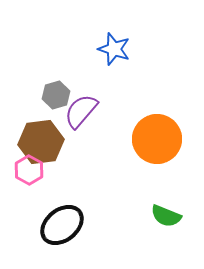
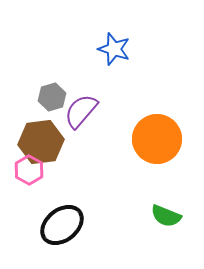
gray hexagon: moved 4 px left, 2 px down
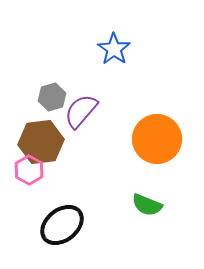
blue star: rotated 16 degrees clockwise
green semicircle: moved 19 px left, 11 px up
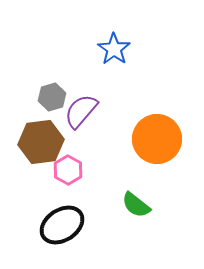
pink hexagon: moved 39 px right
green semicircle: moved 11 px left; rotated 16 degrees clockwise
black ellipse: rotated 6 degrees clockwise
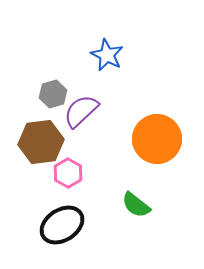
blue star: moved 7 px left, 6 px down; rotated 8 degrees counterclockwise
gray hexagon: moved 1 px right, 3 px up
purple semicircle: rotated 6 degrees clockwise
pink hexagon: moved 3 px down
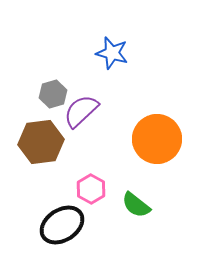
blue star: moved 5 px right, 2 px up; rotated 12 degrees counterclockwise
pink hexagon: moved 23 px right, 16 px down
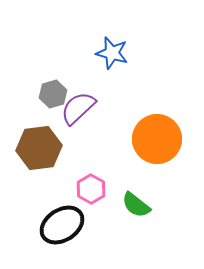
purple semicircle: moved 3 px left, 3 px up
brown hexagon: moved 2 px left, 6 px down
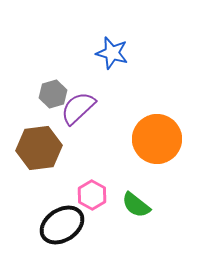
pink hexagon: moved 1 px right, 6 px down
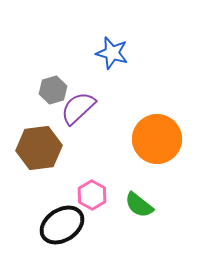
gray hexagon: moved 4 px up
green semicircle: moved 3 px right
